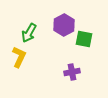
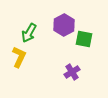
purple cross: rotated 21 degrees counterclockwise
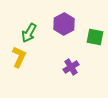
purple hexagon: moved 1 px up
green square: moved 11 px right, 2 px up
purple cross: moved 1 px left, 5 px up
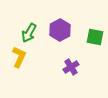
purple hexagon: moved 4 px left, 6 px down
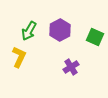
green arrow: moved 2 px up
green square: rotated 12 degrees clockwise
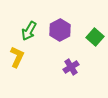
green square: rotated 18 degrees clockwise
yellow L-shape: moved 2 px left
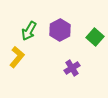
yellow L-shape: rotated 15 degrees clockwise
purple cross: moved 1 px right, 1 px down
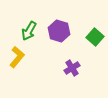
purple hexagon: moved 1 px left, 1 px down; rotated 15 degrees counterclockwise
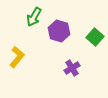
green arrow: moved 5 px right, 14 px up
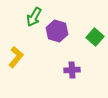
purple hexagon: moved 2 px left
yellow L-shape: moved 1 px left
purple cross: moved 2 px down; rotated 28 degrees clockwise
